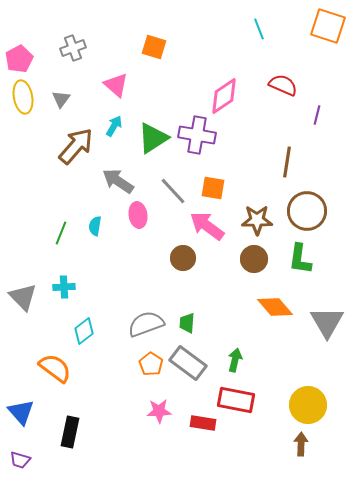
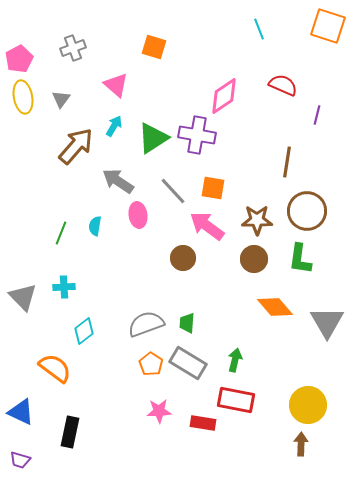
gray rectangle at (188, 363): rotated 6 degrees counterclockwise
blue triangle at (21, 412): rotated 24 degrees counterclockwise
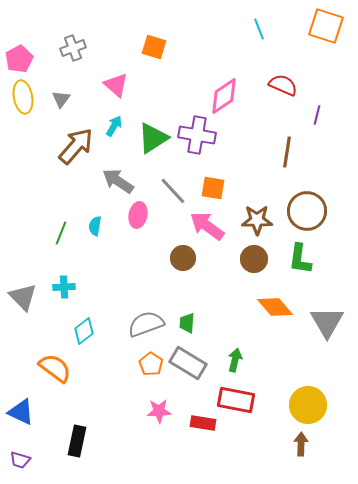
orange square at (328, 26): moved 2 px left
brown line at (287, 162): moved 10 px up
pink ellipse at (138, 215): rotated 20 degrees clockwise
black rectangle at (70, 432): moved 7 px right, 9 px down
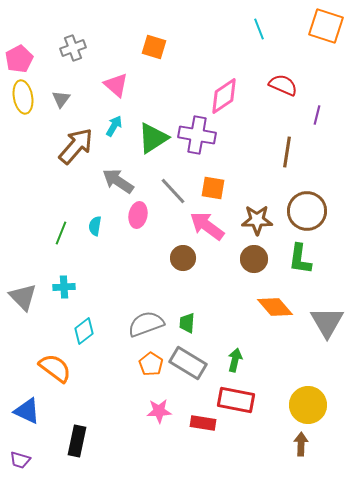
blue triangle at (21, 412): moved 6 px right, 1 px up
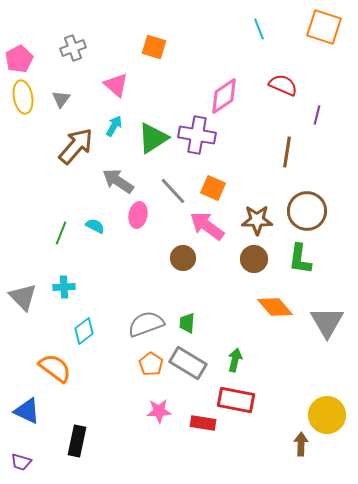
orange square at (326, 26): moved 2 px left, 1 px down
orange square at (213, 188): rotated 15 degrees clockwise
cyan semicircle at (95, 226): rotated 108 degrees clockwise
yellow circle at (308, 405): moved 19 px right, 10 px down
purple trapezoid at (20, 460): moved 1 px right, 2 px down
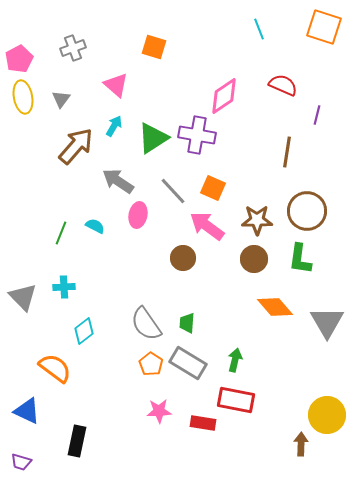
gray semicircle at (146, 324): rotated 105 degrees counterclockwise
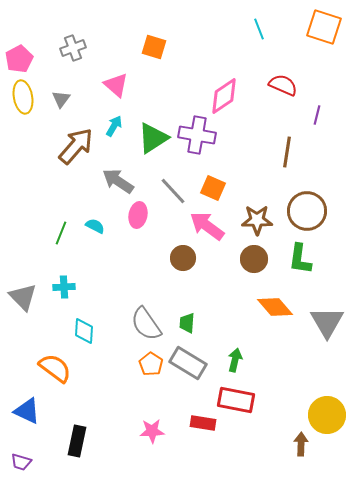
cyan diamond at (84, 331): rotated 48 degrees counterclockwise
pink star at (159, 411): moved 7 px left, 20 px down
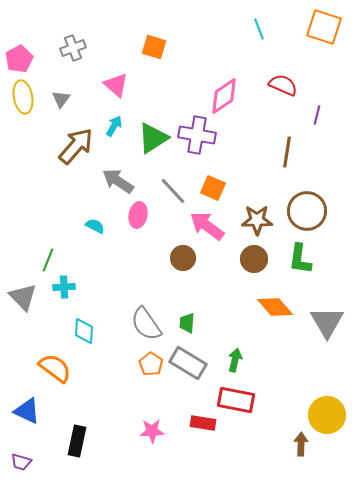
green line at (61, 233): moved 13 px left, 27 px down
